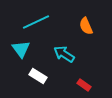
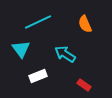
cyan line: moved 2 px right
orange semicircle: moved 1 px left, 2 px up
cyan arrow: moved 1 px right
white rectangle: rotated 54 degrees counterclockwise
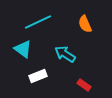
cyan triangle: moved 2 px right; rotated 18 degrees counterclockwise
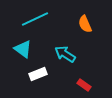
cyan line: moved 3 px left, 3 px up
white rectangle: moved 2 px up
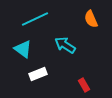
orange semicircle: moved 6 px right, 5 px up
cyan arrow: moved 9 px up
red rectangle: rotated 24 degrees clockwise
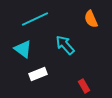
cyan arrow: rotated 15 degrees clockwise
red rectangle: moved 1 px down
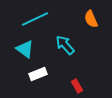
cyan triangle: moved 2 px right
red rectangle: moved 7 px left
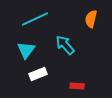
orange semicircle: rotated 36 degrees clockwise
cyan triangle: moved 1 px right, 1 px down; rotated 30 degrees clockwise
red rectangle: rotated 56 degrees counterclockwise
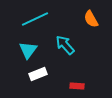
orange semicircle: rotated 42 degrees counterclockwise
cyan triangle: moved 2 px right
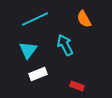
orange semicircle: moved 7 px left
cyan arrow: rotated 15 degrees clockwise
red rectangle: rotated 16 degrees clockwise
